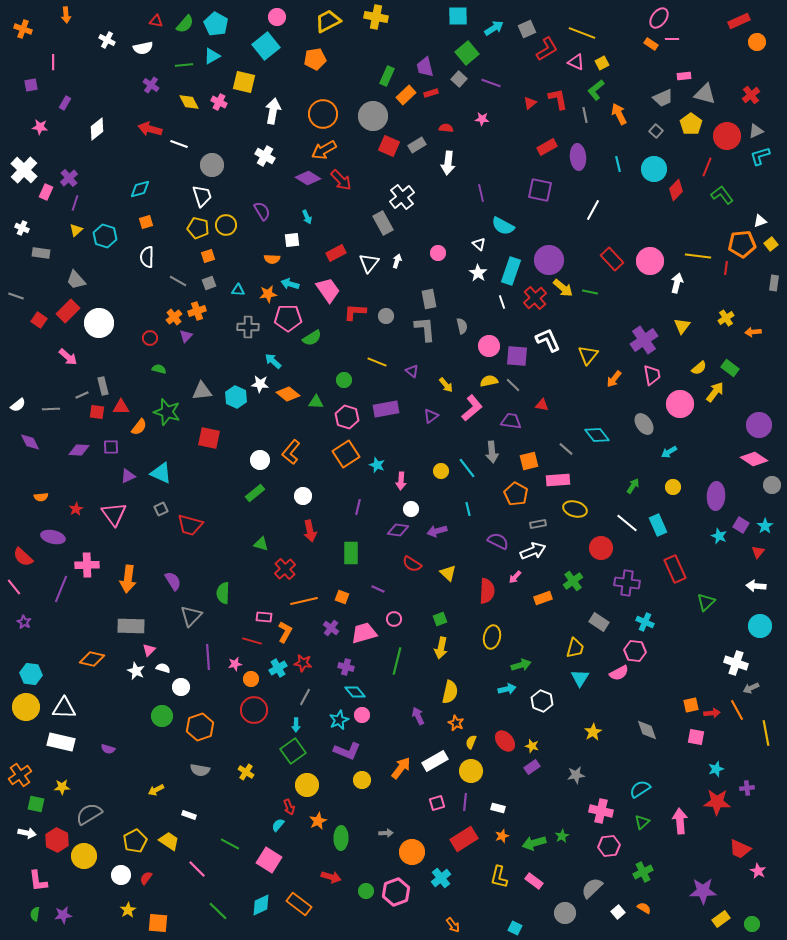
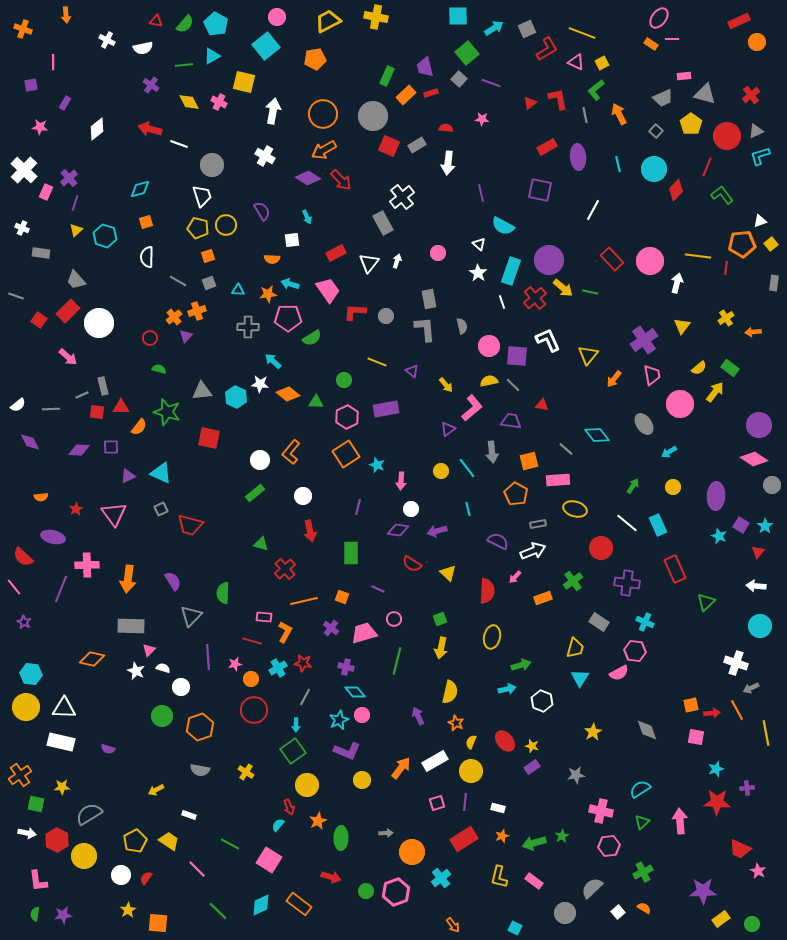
purple triangle at (431, 416): moved 17 px right, 13 px down
pink hexagon at (347, 417): rotated 15 degrees clockwise
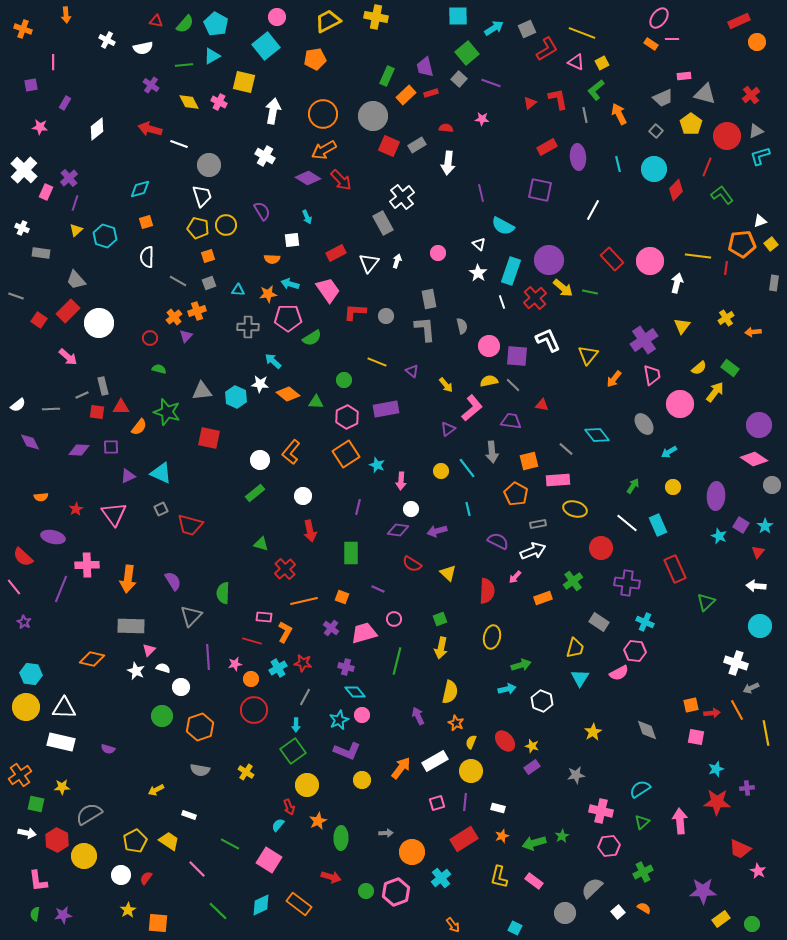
gray circle at (212, 165): moved 3 px left
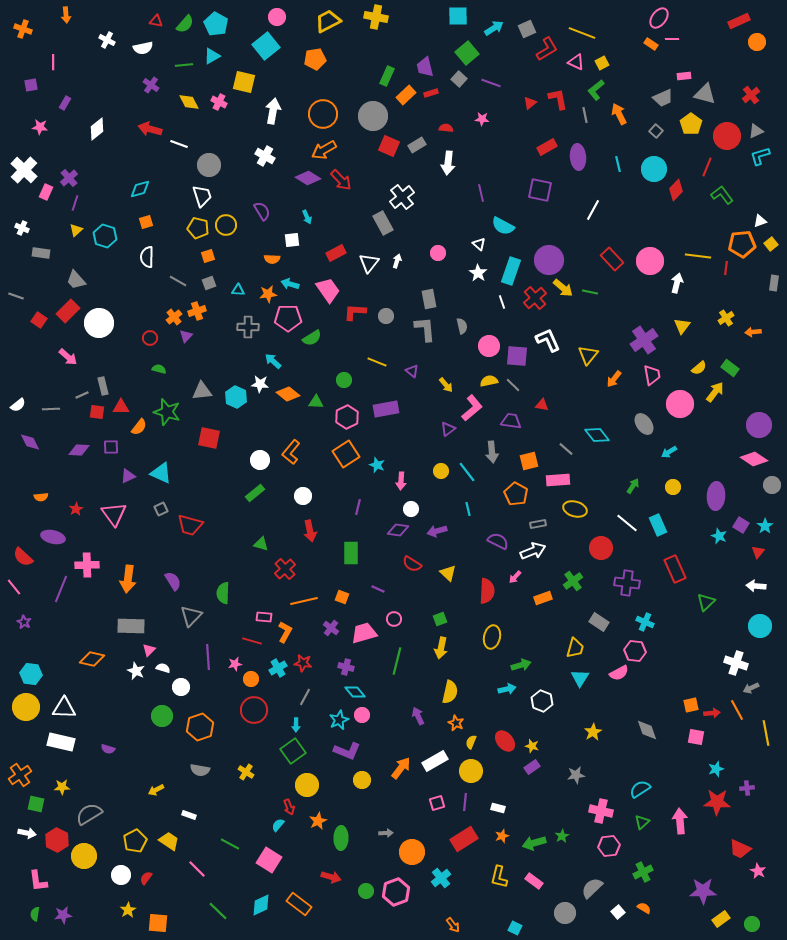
cyan line at (467, 468): moved 4 px down
